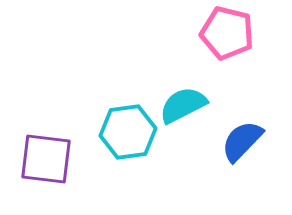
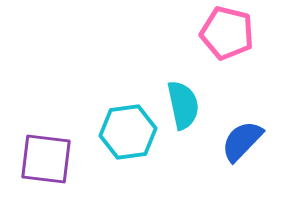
cyan semicircle: rotated 105 degrees clockwise
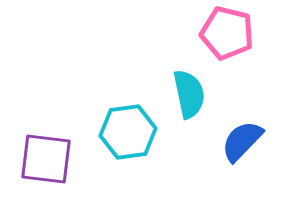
cyan semicircle: moved 6 px right, 11 px up
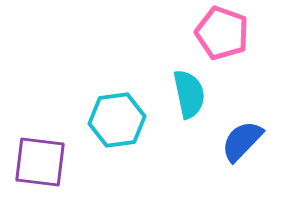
pink pentagon: moved 5 px left; rotated 6 degrees clockwise
cyan hexagon: moved 11 px left, 12 px up
purple square: moved 6 px left, 3 px down
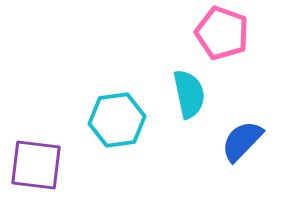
purple square: moved 4 px left, 3 px down
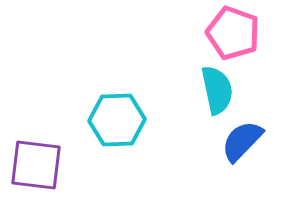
pink pentagon: moved 11 px right
cyan semicircle: moved 28 px right, 4 px up
cyan hexagon: rotated 6 degrees clockwise
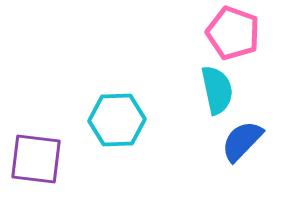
purple square: moved 6 px up
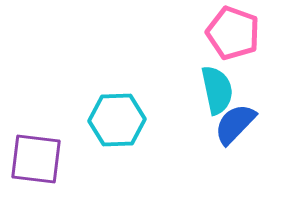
blue semicircle: moved 7 px left, 17 px up
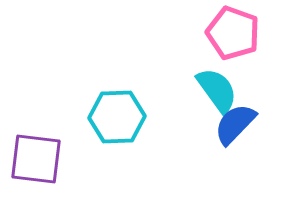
cyan semicircle: rotated 24 degrees counterclockwise
cyan hexagon: moved 3 px up
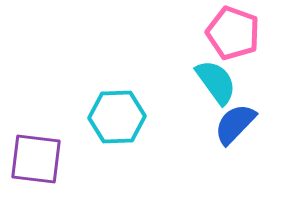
cyan semicircle: moved 1 px left, 8 px up
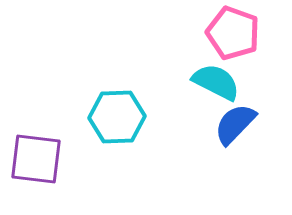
cyan semicircle: rotated 27 degrees counterclockwise
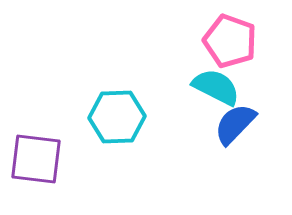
pink pentagon: moved 3 px left, 8 px down
cyan semicircle: moved 5 px down
